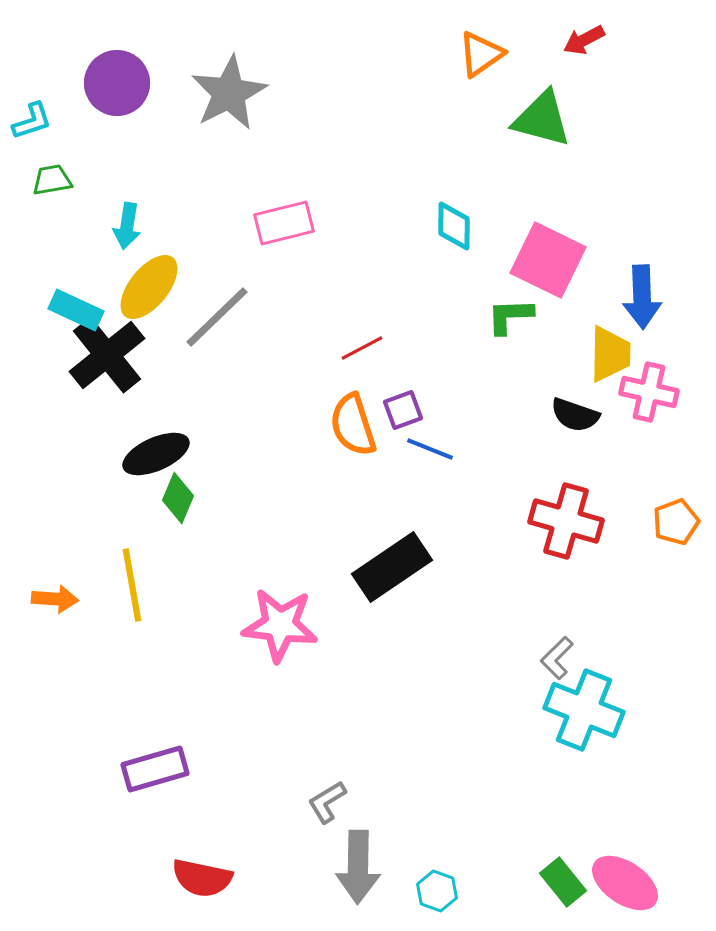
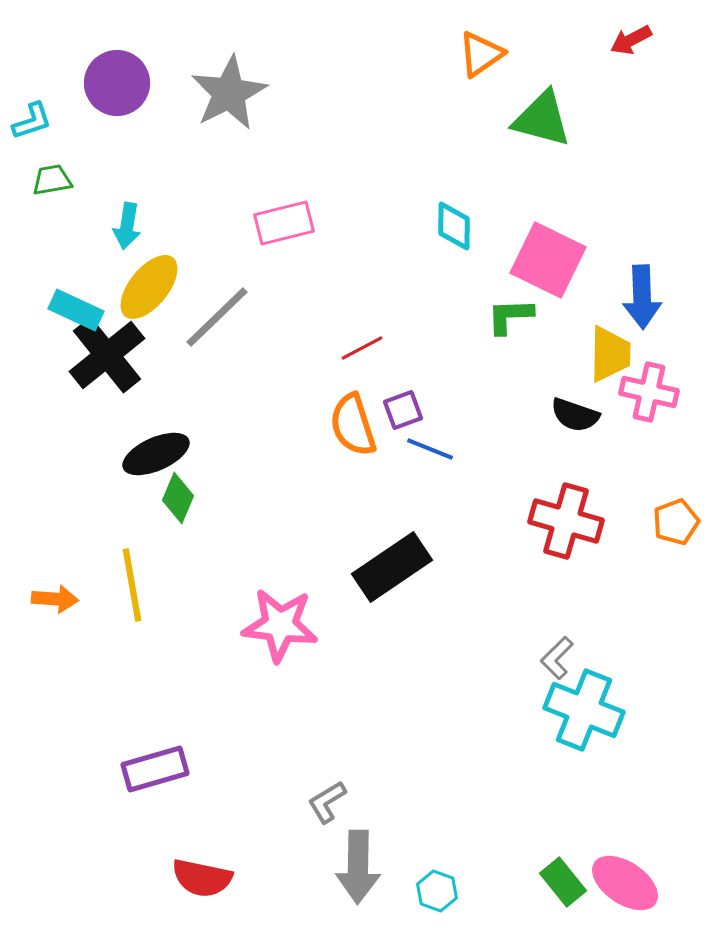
red arrow at (584, 40): moved 47 px right
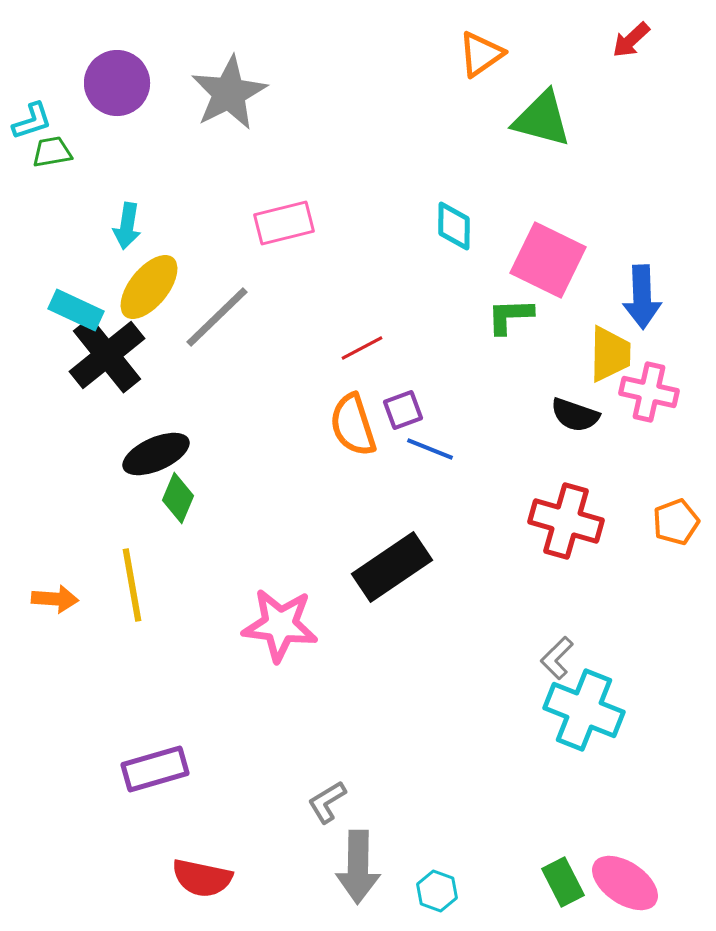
red arrow at (631, 40): rotated 15 degrees counterclockwise
green trapezoid at (52, 180): moved 28 px up
green rectangle at (563, 882): rotated 12 degrees clockwise
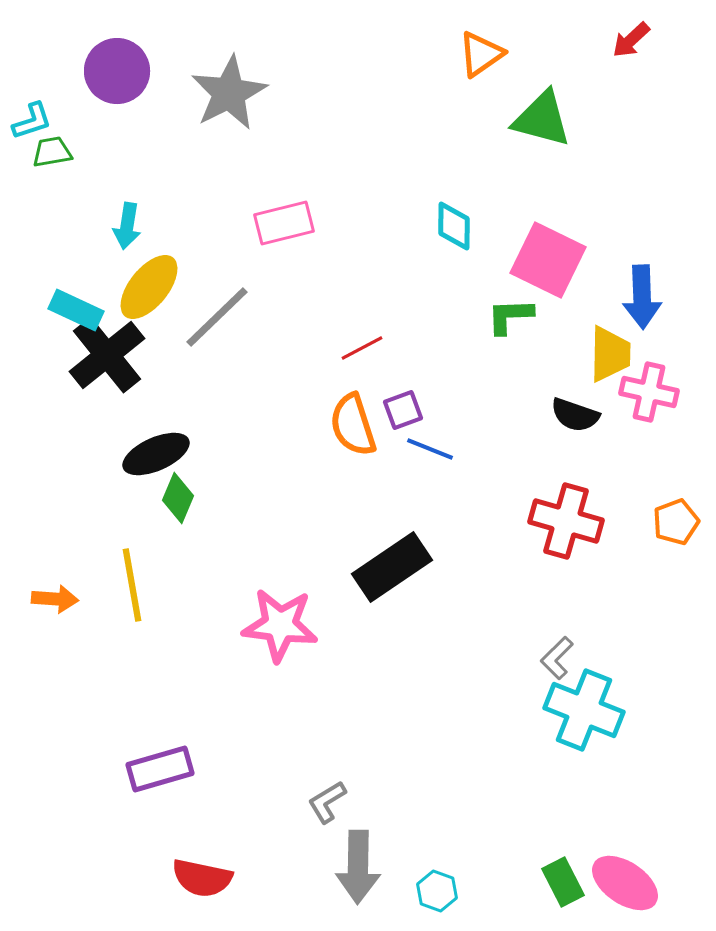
purple circle at (117, 83): moved 12 px up
purple rectangle at (155, 769): moved 5 px right
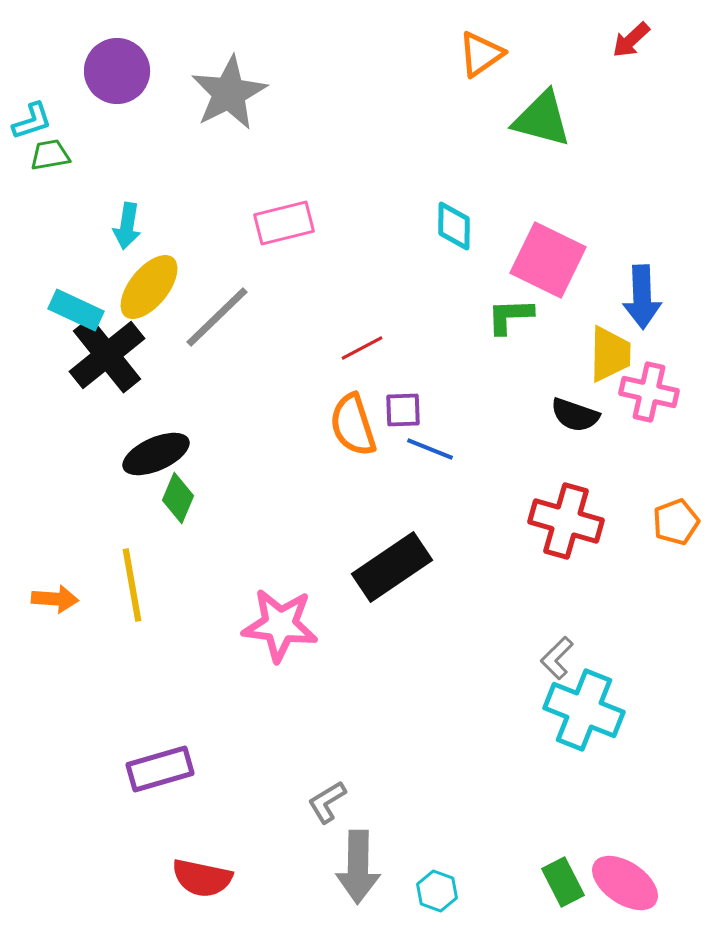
green trapezoid at (52, 152): moved 2 px left, 3 px down
purple square at (403, 410): rotated 18 degrees clockwise
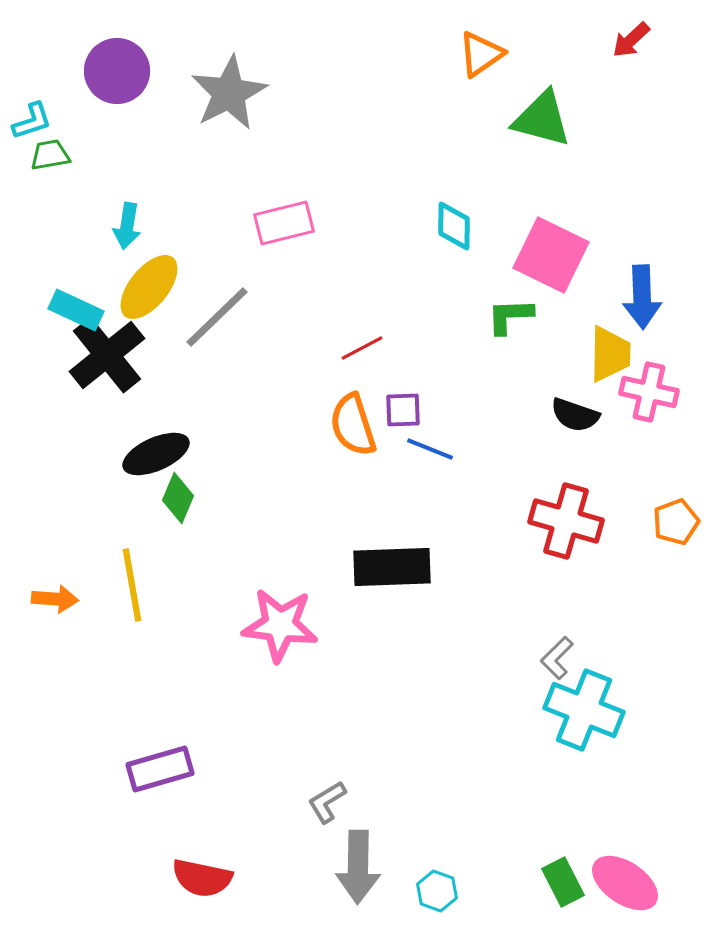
pink square at (548, 260): moved 3 px right, 5 px up
black rectangle at (392, 567): rotated 32 degrees clockwise
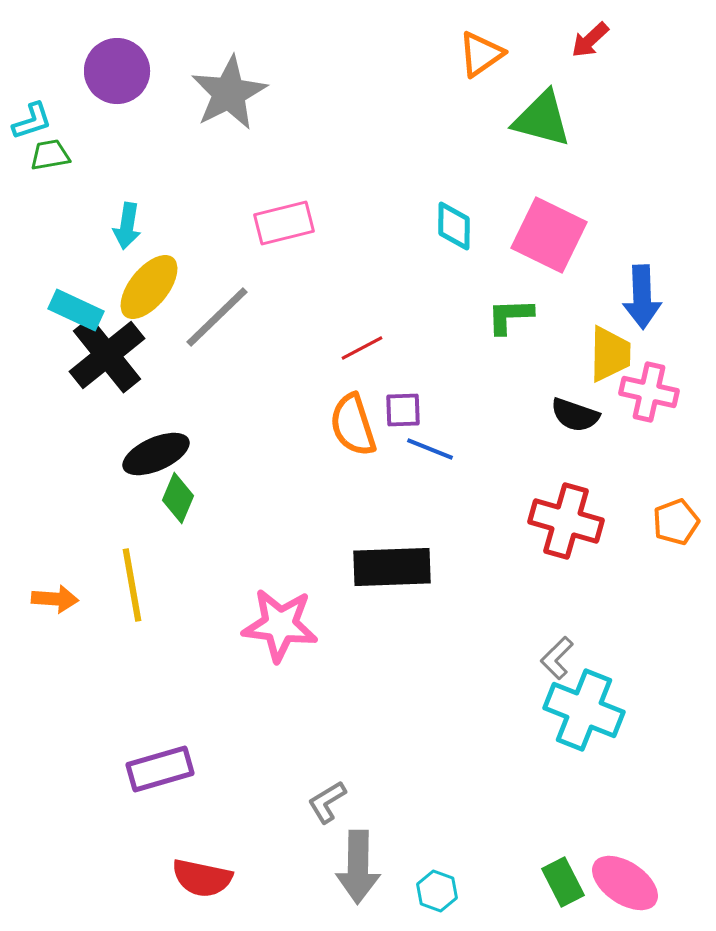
red arrow at (631, 40): moved 41 px left
pink square at (551, 255): moved 2 px left, 20 px up
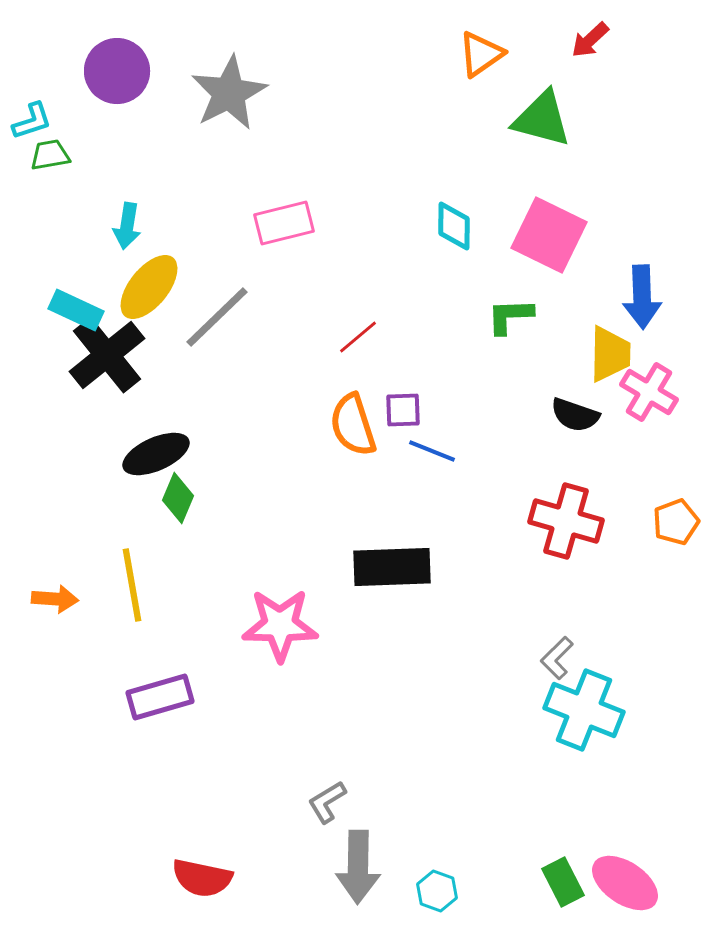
red line at (362, 348): moved 4 px left, 11 px up; rotated 12 degrees counterclockwise
pink cross at (649, 392): rotated 18 degrees clockwise
blue line at (430, 449): moved 2 px right, 2 px down
pink star at (280, 625): rotated 6 degrees counterclockwise
purple rectangle at (160, 769): moved 72 px up
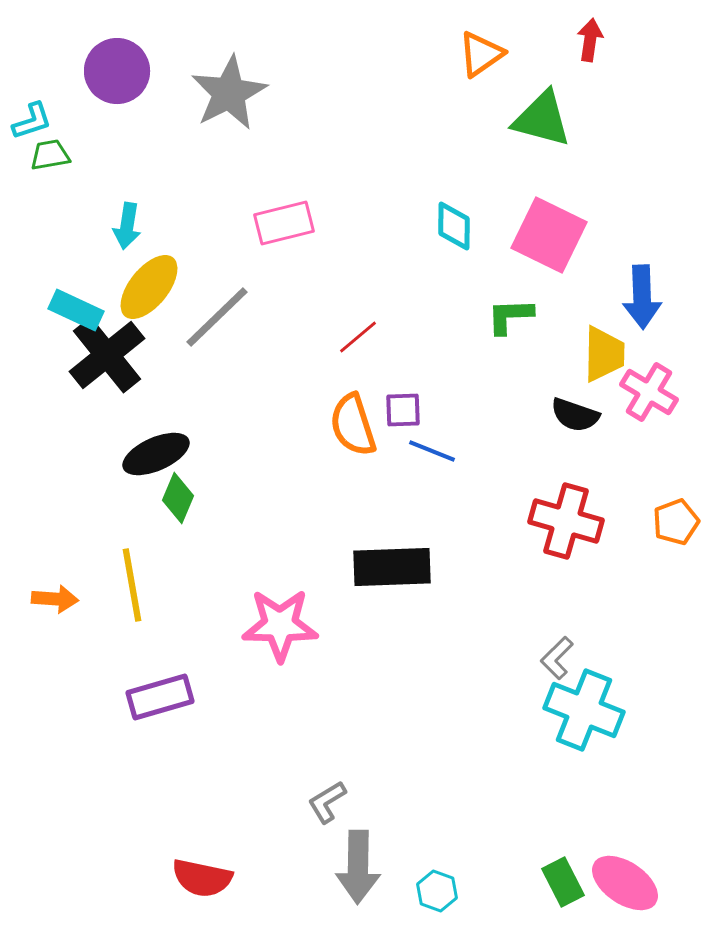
red arrow at (590, 40): rotated 141 degrees clockwise
yellow trapezoid at (610, 354): moved 6 px left
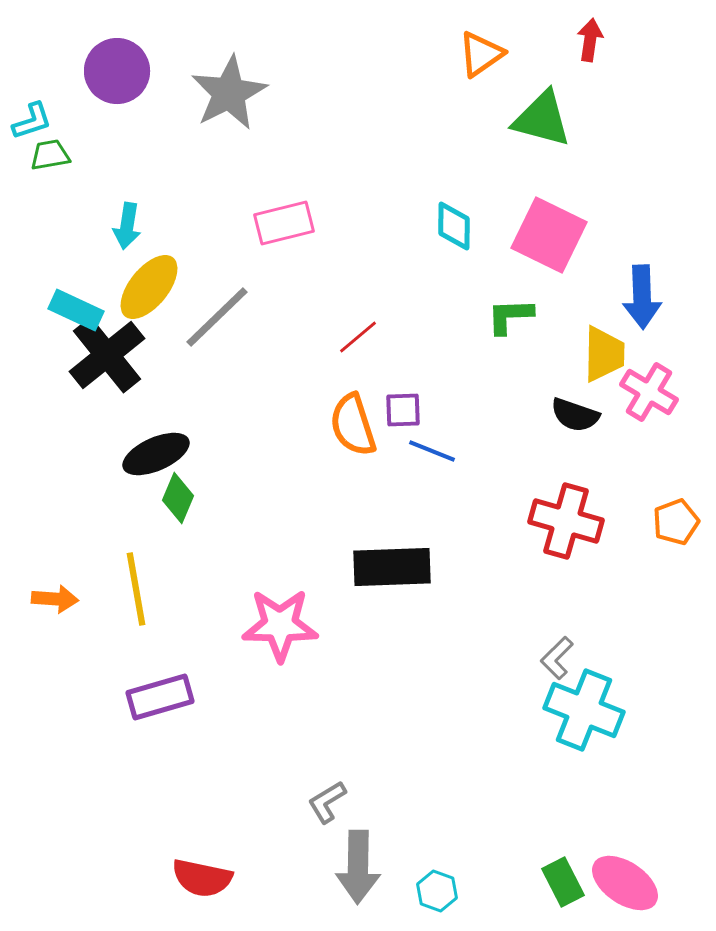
yellow line at (132, 585): moved 4 px right, 4 px down
